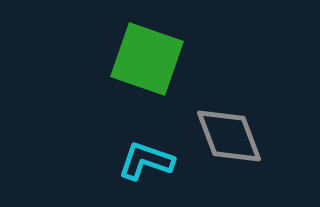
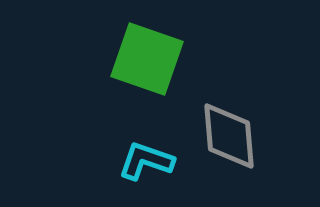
gray diamond: rotated 16 degrees clockwise
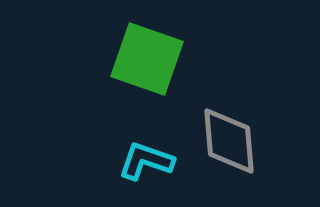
gray diamond: moved 5 px down
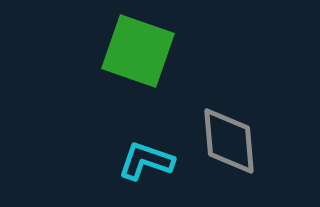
green square: moved 9 px left, 8 px up
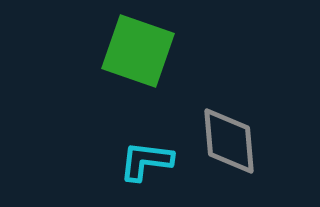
cyan L-shape: rotated 12 degrees counterclockwise
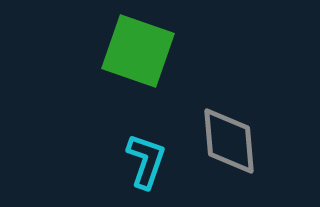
cyan L-shape: rotated 102 degrees clockwise
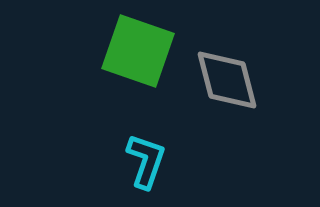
gray diamond: moved 2 px left, 61 px up; rotated 10 degrees counterclockwise
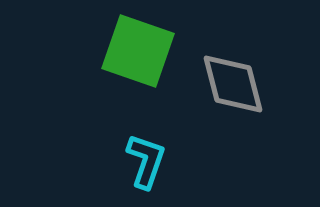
gray diamond: moved 6 px right, 4 px down
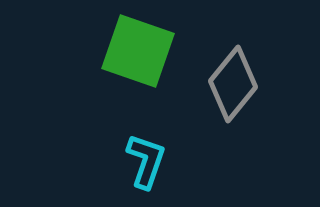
gray diamond: rotated 54 degrees clockwise
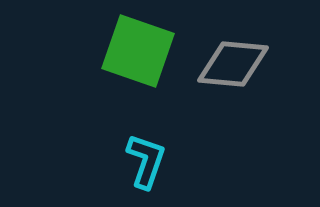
gray diamond: moved 20 px up; rotated 56 degrees clockwise
